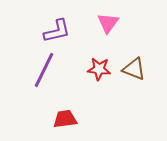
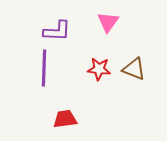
pink triangle: moved 1 px up
purple L-shape: rotated 16 degrees clockwise
purple line: moved 2 px up; rotated 24 degrees counterclockwise
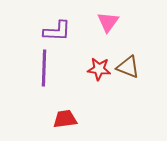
brown triangle: moved 6 px left, 2 px up
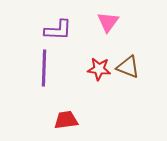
purple L-shape: moved 1 px right, 1 px up
red trapezoid: moved 1 px right, 1 px down
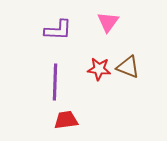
purple line: moved 11 px right, 14 px down
